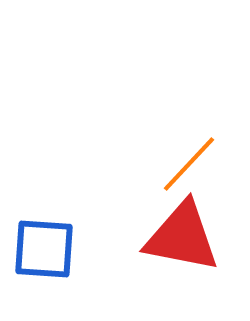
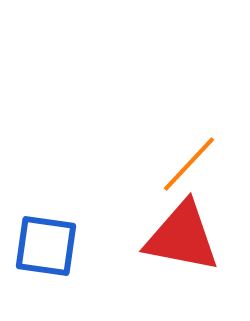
blue square: moved 2 px right, 3 px up; rotated 4 degrees clockwise
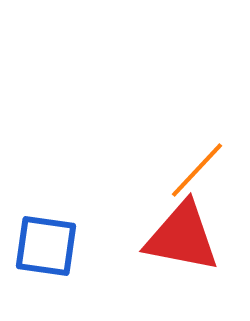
orange line: moved 8 px right, 6 px down
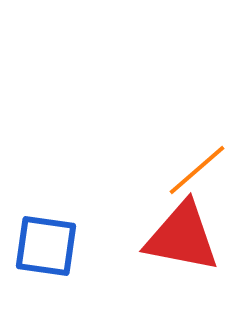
orange line: rotated 6 degrees clockwise
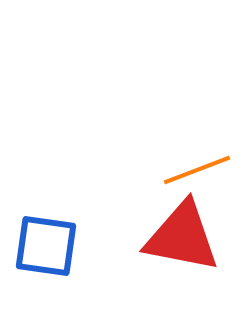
orange line: rotated 20 degrees clockwise
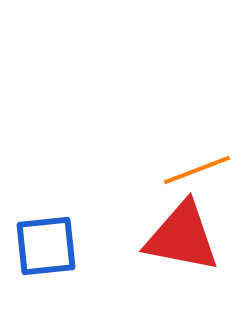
blue square: rotated 14 degrees counterclockwise
